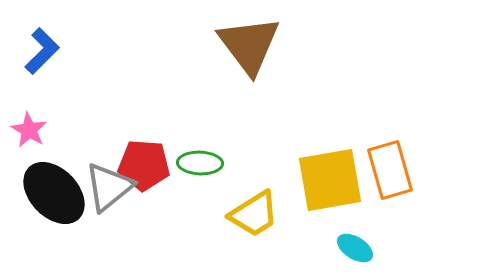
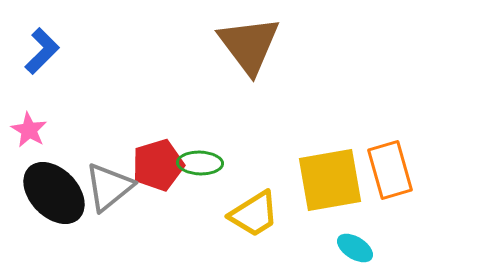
red pentagon: moved 14 px right; rotated 21 degrees counterclockwise
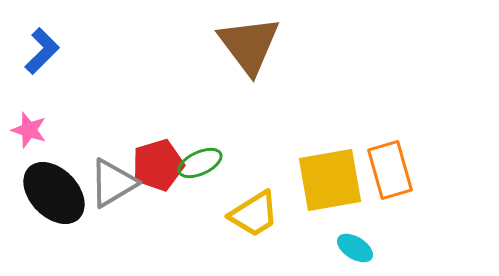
pink star: rotated 12 degrees counterclockwise
green ellipse: rotated 27 degrees counterclockwise
gray triangle: moved 4 px right, 4 px up; rotated 8 degrees clockwise
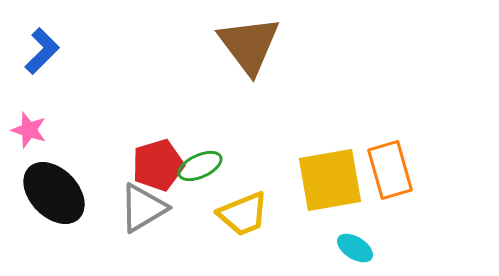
green ellipse: moved 3 px down
gray triangle: moved 30 px right, 25 px down
yellow trapezoid: moved 11 px left; rotated 10 degrees clockwise
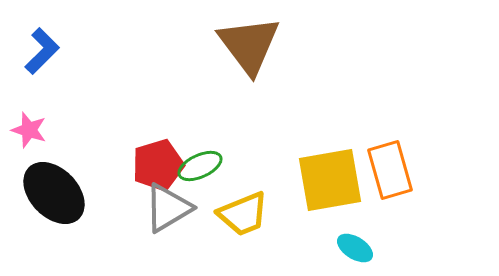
gray triangle: moved 25 px right
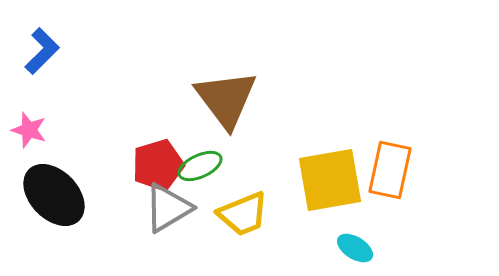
brown triangle: moved 23 px left, 54 px down
orange rectangle: rotated 28 degrees clockwise
black ellipse: moved 2 px down
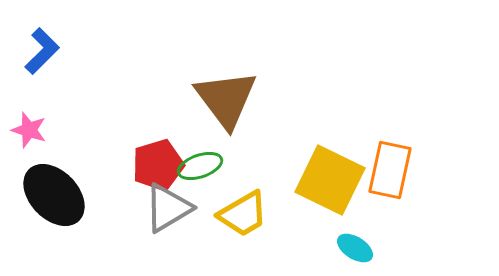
green ellipse: rotated 6 degrees clockwise
yellow square: rotated 36 degrees clockwise
yellow trapezoid: rotated 8 degrees counterclockwise
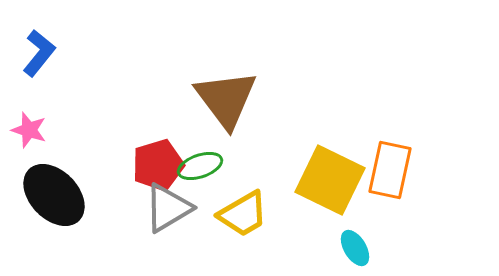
blue L-shape: moved 3 px left, 2 px down; rotated 6 degrees counterclockwise
cyan ellipse: rotated 27 degrees clockwise
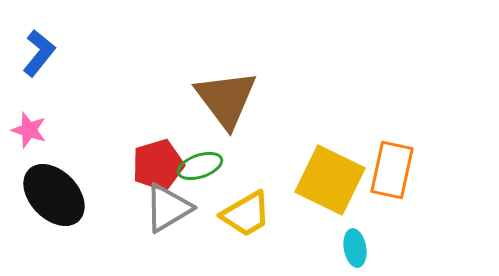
orange rectangle: moved 2 px right
yellow trapezoid: moved 3 px right
cyan ellipse: rotated 21 degrees clockwise
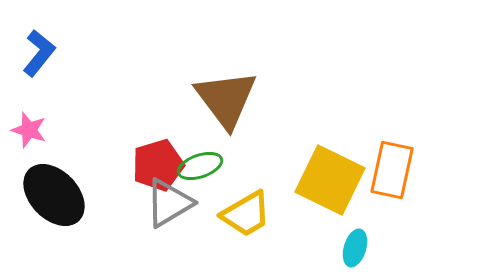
gray triangle: moved 1 px right, 5 px up
cyan ellipse: rotated 27 degrees clockwise
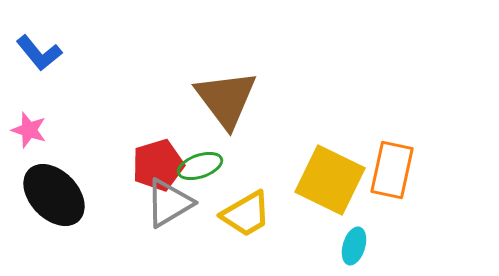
blue L-shape: rotated 102 degrees clockwise
cyan ellipse: moved 1 px left, 2 px up
